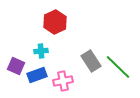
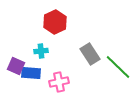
gray rectangle: moved 1 px left, 7 px up
blue rectangle: moved 6 px left, 2 px up; rotated 24 degrees clockwise
pink cross: moved 4 px left, 1 px down
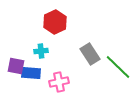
purple square: rotated 12 degrees counterclockwise
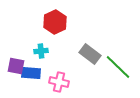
gray rectangle: rotated 20 degrees counterclockwise
pink cross: rotated 24 degrees clockwise
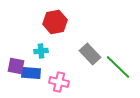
red hexagon: rotated 15 degrees clockwise
gray rectangle: rotated 10 degrees clockwise
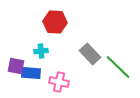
red hexagon: rotated 15 degrees clockwise
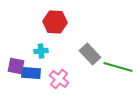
green line: rotated 28 degrees counterclockwise
pink cross: moved 3 px up; rotated 24 degrees clockwise
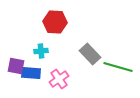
pink cross: rotated 18 degrees clockwise
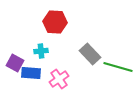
purple square: moved 1 px left, 3 px up; rotated 18 degrees clockwise
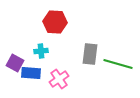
gray rectangle: rotated 50 degrees clockwise
green line: moved 3 px up
